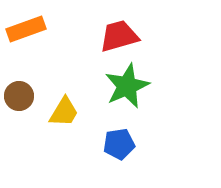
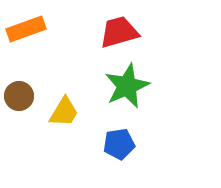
red trapezoid: moved 4 px up
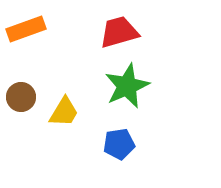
brown circle: moved 2 px right, 1 px down
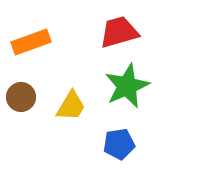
orange rectangle: moved 5 px right, 13 px down
yellow trapezoid: moved 7 px right, 6 px up
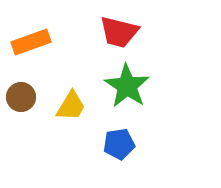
red trapezoid: rotated 150 degrees counterclockwise
green star: rotated 15 degrees counterclockwise
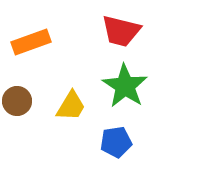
red trapezoid: moved 2 px right, 1 px up
green star: moved 2 px left
brown circle: moved 4 px left, 4 px down
blue pentagon: moved 3 px left, 2 px up
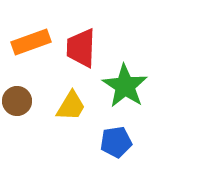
red trapezoid: moved 40 px left, 17 px down; rotated 78 degrees clockwise
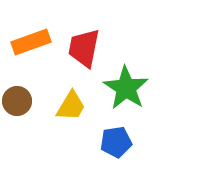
red trapezoid: moved 3 px right; rotated 9 degrees clockwise
green star: moved 1 px right, 2 px down
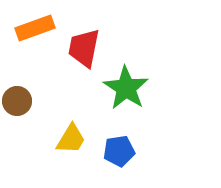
orange rectangle: moved 4 px right, 14 px up
yellow trapezoid: moved 33 px down
blue pentagon: moved 3 px right, 9 px down
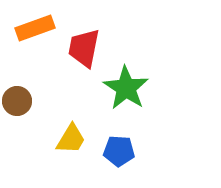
blue pentagon: rotated 12 degrees clockwise
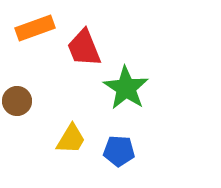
red trapezoid: rotated 33 degrees counterclockwise
